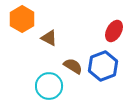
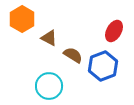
brown semicircle: moved 11 px up
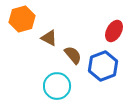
orange hexagon: rotated 15 degrees clockwise
brown semicircle: rotated 18 degrees clockwise
cyan circle: moved 8 px right
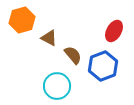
orange hexagon: moved 1 px down
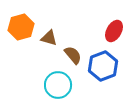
orange hexagon: moved 1 px left, 7 px down
brown triangle: rotated 12 degrees counterclockwise
cyan circle: moved 1 px right, 1 px up
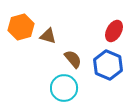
brown triangle: moved 1 px left, 2 px up
brown semicircle: moved 4 px down
blue hexagon: moved 5 px right, 1 px up; rotated 16 degrees counterclockwise
cyan circle: moved 6 px right, 3 px down
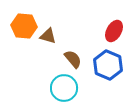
orange hexagon: moved 3 px right, 1 px up; rotated 20 degrees clockwise
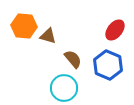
red ellipse: moved 1 px right, 1 px up; rotated 10 degrees clockwise
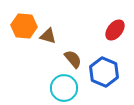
blue hexagon: moved 4 px left, 7 px down
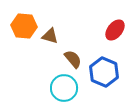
brown triangle: moved 2 px right
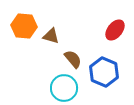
brown triangle: moved 1 px right
